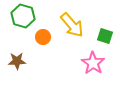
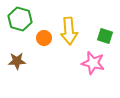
green hexagon: moved 3 px left, 3 px down
yellow arrow: moved 3 px left, 6 px down; rotated 36 degrees clockwise
orange circle: moved 1 px right, 1 px down
pink star: rotated 20 degrees counterclockwise
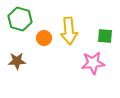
green square: rotated 14 degrees counterclockwise
pink star: rotated 20 degrees counterclockwise
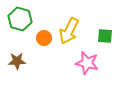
yellow arrow: rotated 32 degrees clockwise
pink star: moved 6 px left; rotated 20 degrees clockwise
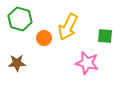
yellow arrow: moved 1 px left, 4 px up
brown star: moved 2 px down
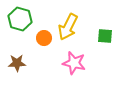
pink star: moved 13 px left
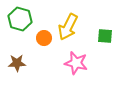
pink star: moved 2 px right
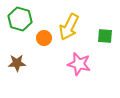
yellow arrow: moved 1 px right
pink star: moved 3 px right, 1 px down
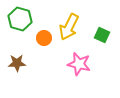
green square: moved 3 px left, 1 px up; rotated 21 degrees clockwise
